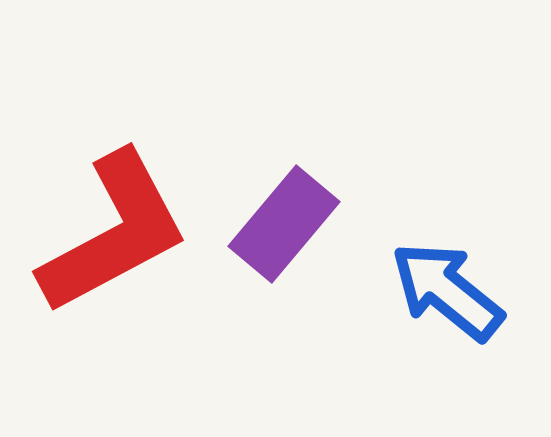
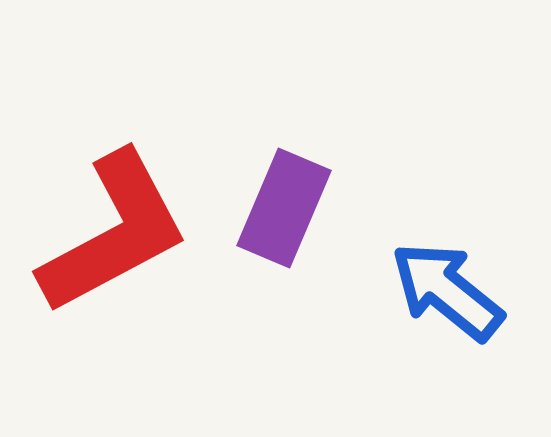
purple rectangle: moved 16 px up; rotated 17 degrees counterclockwise
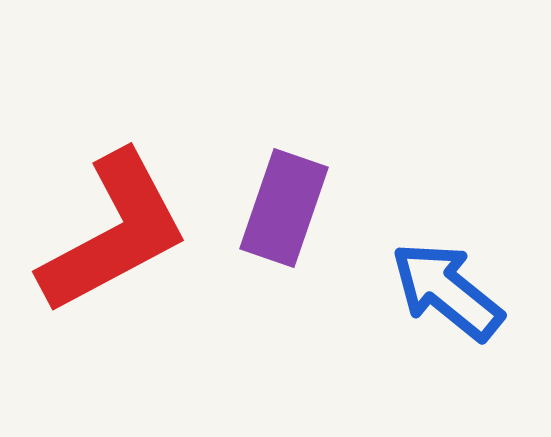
purple rectangle: rotated 4 degrees counterclockwise
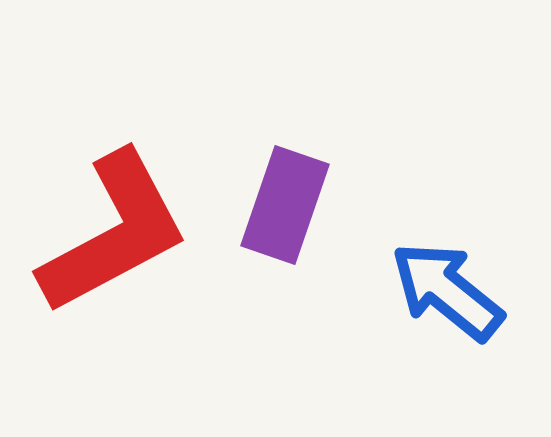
purple rectangle: moved 1 px right, 3 px up
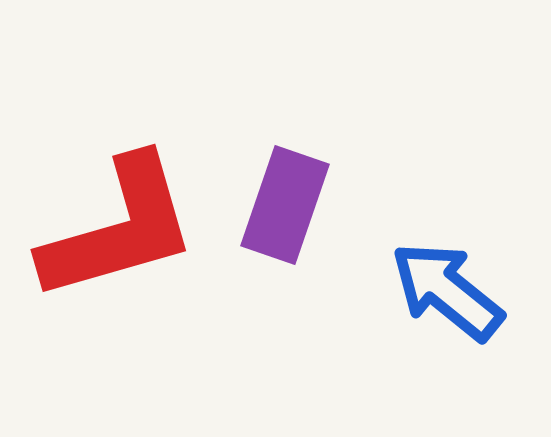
red L-shape: moved 5 px right, 4 px up; rotated 12 degrees clockwise
